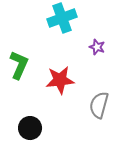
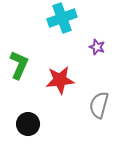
black circle: moved 2 px left, 4 px up
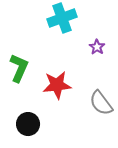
purple star: rotated 14 degrees clockwise
green L-shape: moved 3 px down
red star: moved 3 px left, 5 px down
gray semicircle: moved 2 px right, 2 px up; rotated 52 degrees counterclockwise
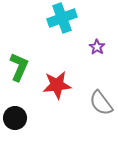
green L-shape: moved 1 px up
black circle: moved 13 px left, 6 px up
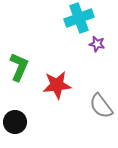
cyan cross: moved 17 px right
purple star: moved 3 px up; rotated 21 degrees counterclockwise
gray semicircle: moved 3 px down
black circle: moved 4 px down
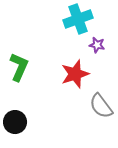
cyan cross: moved 1 px left, 1 px down
purple star: moved 1 px down
red star: moved 18 px right, 11 px up; rotated 12 degrees counterclockwise
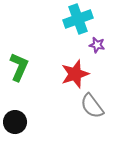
gray semicircle: moved 9 px left
